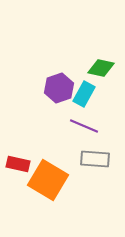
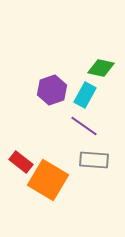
purple hexagon: moved 7 px left, 2 px down
cyan rectangle: moved 1 px right, 1 px down
purple line: rotated 12 degrees clockwise
gray rectangle: moved 1 px left, 1 px down
red rectangle: moved 3 px right, 2 px up; rotated 25 degrees clockwise
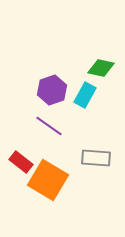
purple line: moved 35 px left
gray rectangle: moved 2 px right, 2 px up
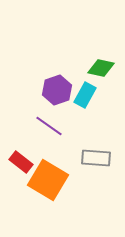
purple hexagon: moved 5 px right
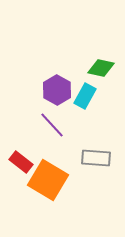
purple hexagon: rotated 12 degrees counterclockwise
cyan rectangle: moved 1 px down
purple line: moved 3 px right, 1 px up; rotated 12 degrees clockwise
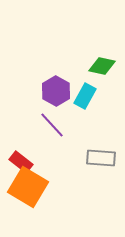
green diamond: moved 1 px right, 2 px up
purple hexagon: moved 1 px left, 1 px down
gray rectangle: moved 5 px right
orange square: moved 20 px left, 7 px down
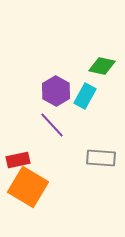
red rectangle: moved 3 px left, 2 px up; rotated 50 degrees counterclockwise
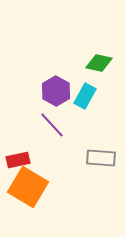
green diamond: moved 3 px left, 3 px up
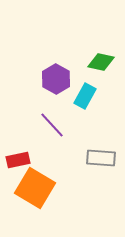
green diamond: moved 2 px right, 1 px up
purple hexagon: moved 12 px up
orange square: moved 7 px right, 1 px down
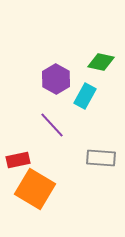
orange square: moved 1 px down
